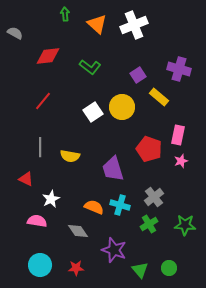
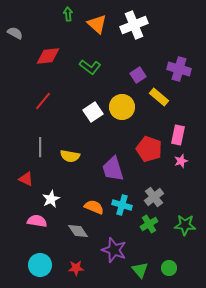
green arrow: moved 3 px right
cyan cross: moved 2 px right
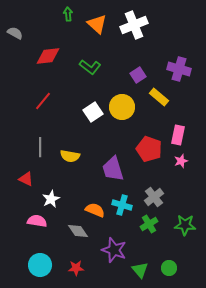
orange semicircle: moved 1 px right, 3 px down
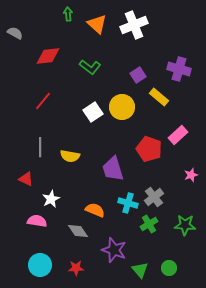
pink rectangle: rotated 36 degrees clockwise
pink star: moved 10 px right, 14 px down
cyan cross: moved 6 px right, 2 px up
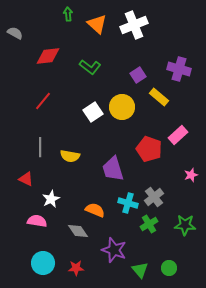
cyan circle: moved 3 px right, 2 px up
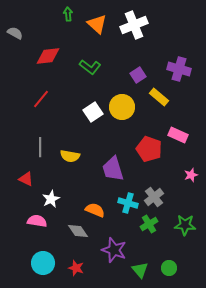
red line: moved 2 px left, 2 px up
pink rectangle: rotated 66 degrees clockwise
red star: rotated 21 degrees clockwise
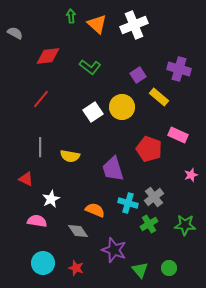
green arrow: moved 3 px right, 2 px down
